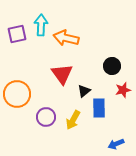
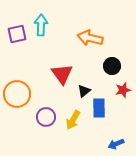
orange arrow: moved 24 px right
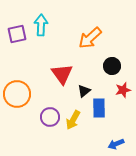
orange arrow: rotated 55 degrees counterclockwise
purple circle: moved 4 px right
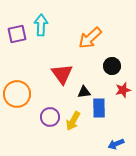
black triangle: moved 1 px down; rotated 32 degrees clockwise
yellow arrow: moved 1 px down
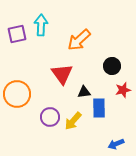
orange arrow: moved 11 px left, 2 px down
yellow arrow: rotated 12 degrees clockwise
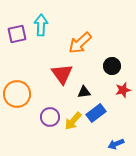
orange arrow: moved 1 px right, 3 px down
blue rectangle: moved 3 px left, 5 px down; rotated 54 degrees clockwise
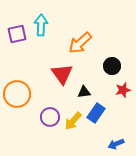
blue rectangle: rotated 18 degrees counterclockwise
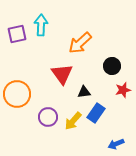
purple circle: moved 2 px left
